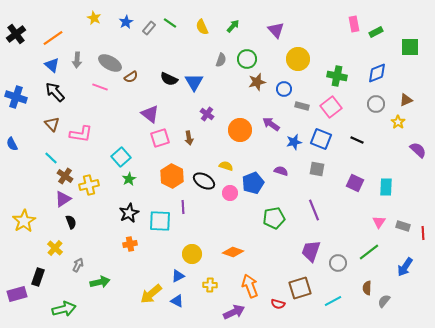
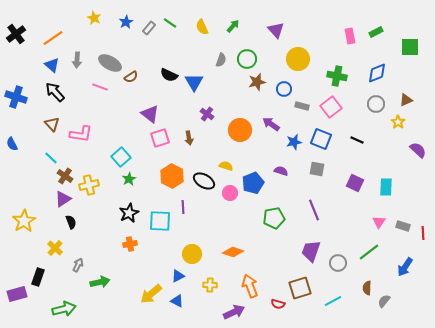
pink rectangle at (354, 24): moved 4 px left, 12 px down
black semicircle at (169, 79): moved 4 px up
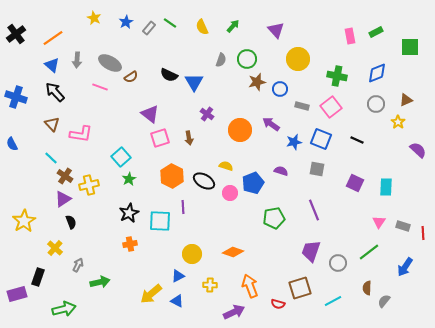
blue circle at (284, 89): moved 4 px left
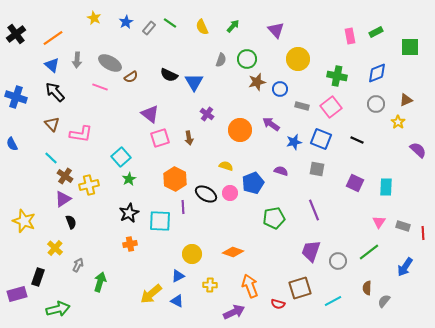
orange hexagon at (172, 176): moved 3 px right, 3 px down
black ellipse at (204, 181): moved 2 px right, 13 px down
yellow star at (24, 221): rotated 20 degrees counterclockwise
gray circle at (338, 263): moved 2 px up
green arrow at (100, 282): rotated 60 degrees counterclockwise
green arrow at (64, 309): moved 6 px left
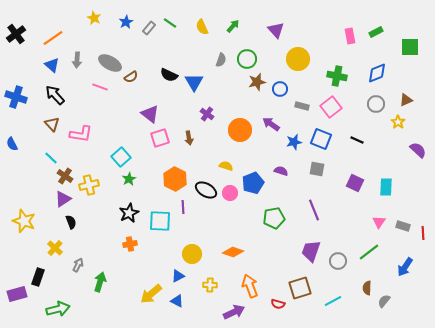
black arrow at (55, 92): moved 3 px down
black ellipse at (206, 194): moved 4 px up
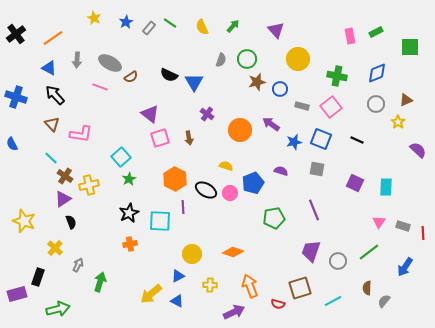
blue triangle at (52, 65): moved 3 px left, 3 px down; rotated 14 degrees counterclockwise
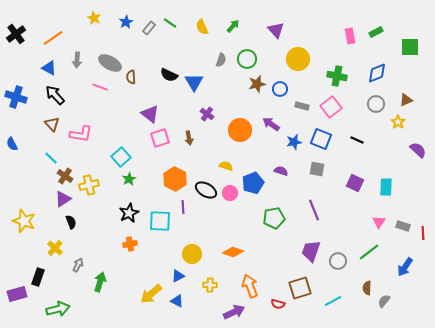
brown semicircle at (131, 77): rotated 120 degrees clockwise
brown star at (257, 82): moved 2 px down
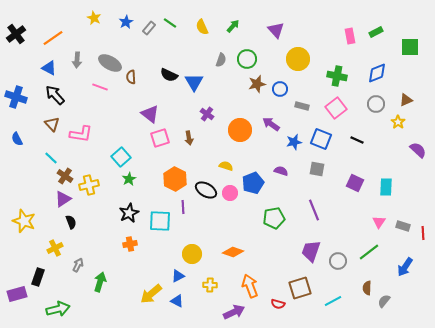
pink square at (331, 107): moved 5 px right, 1 px down
blue semicircle at (12, 144): moved 5 px right, 5 px up
yellow cross at (55, 248): rotated 21 degrees clockwise
